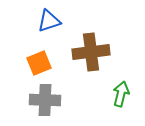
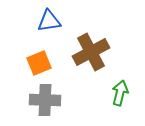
blue triangle: rotated 10 degrees clockwise
brown cross: rotated 21 degrees counterclockwise
green arrow: moved 1 px left, 1 px up
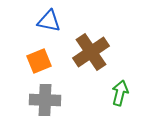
blue triangle: rotated 20 degrees clockwise
brown cross: rotated 6 degrees counterclockwise
orange square: moved 2 px up
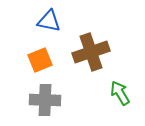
brown cross: rotated 15 degrees clockwise
orange square: moved 1 px right, 1 px up
green arrow: rotated 45 degrees counterclockwise
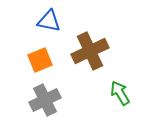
brown cross: moved 1 px left, 1 px up; rotated 6 degrees counterclockwise
gray cross: rotated 28 degrees counterclockwise
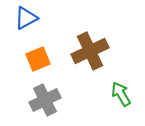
blue triangle: moved 23 px left, 3 px up; rotated 40 degrees counterclockwise
orange square: moved 2 px left, 1 px up
green arrow: moved 1 px right, 1 px down
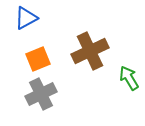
green arrow: moved 8 px right, 16 px up
gray cross: moved 4 px left, 6 px up
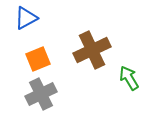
brown cross: moved 2 px right, 1 px up
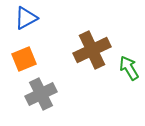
orange square: moved 14 px left
green arrow: moved 10 px up
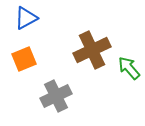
green arrow: rotated 10 degrees counterclockwise
gray cross: moved 15 px right, 2 px down
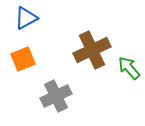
orange square: moved 1 px left
